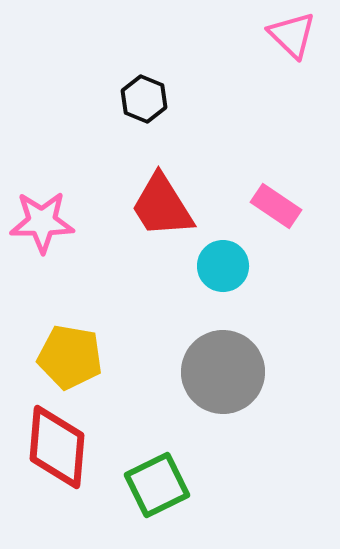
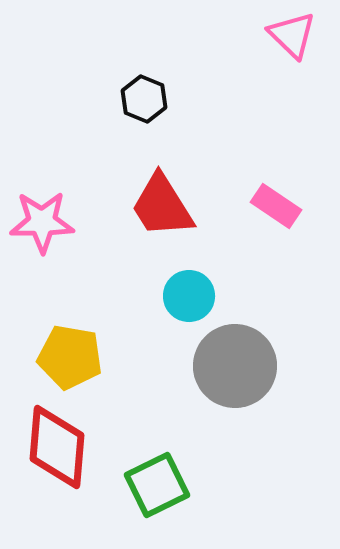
cyan circle: moved 34 px left, 30 px down
gray circle: moved 12 px right, 6 px up
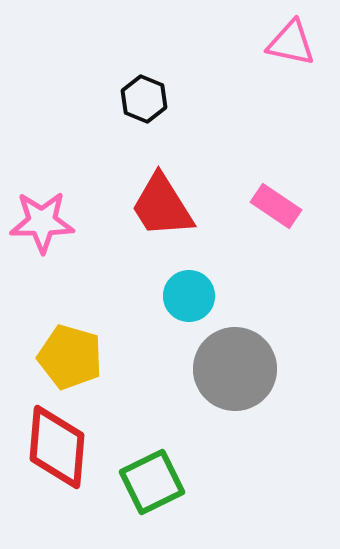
pink triangle: moved 1 px left, 8 px down; rotated 32 degrees counterclockwise
yellow pentagon: rotated 6 degrees clockwise
gray circle: moved 3 px down
green square: moved 5 px left, 3 px up
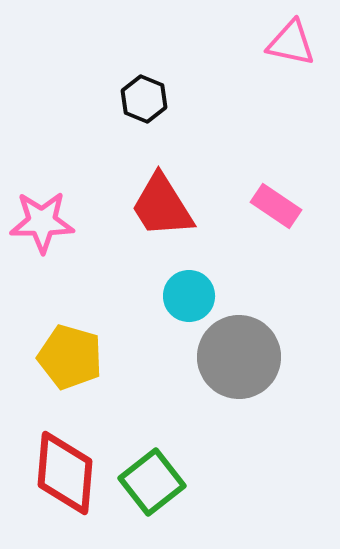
gray circle: moved 4 px right, 12 px up
red diamond: moved 8 px right, 26 px down
green square: rotated 12 degrees counterclockwise
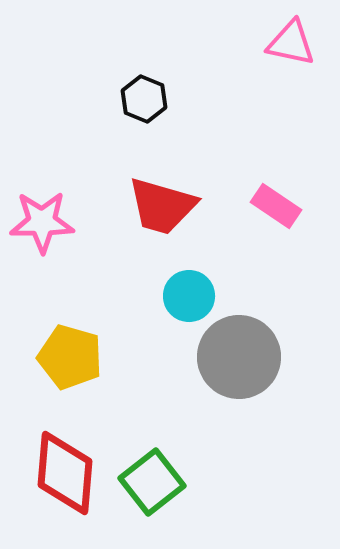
red trapezoid: rotated 42 degrees counterclockwise
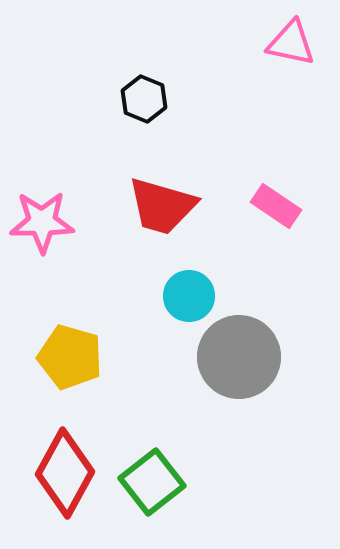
red diamond: rotated 24 degrees clockwise
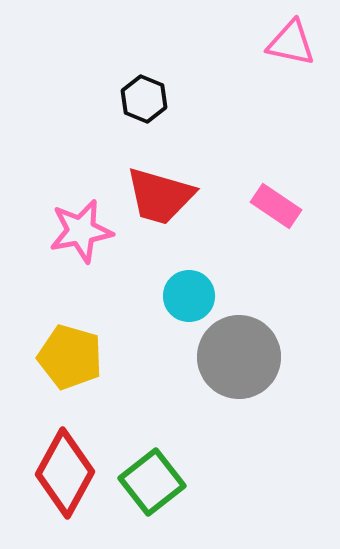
red trapezoid: moved 2 px left, 10 px up
pink star: moved 39 px right, 9 px down; rotated 10 degrees counterclockwise
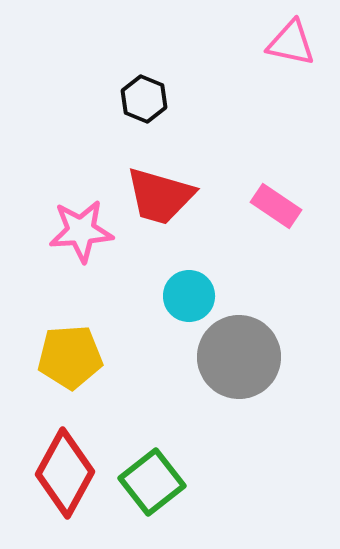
pink star: rotated 6 degrees clockwise
yellow pentagon: rotated 20 degrees counterclockwise
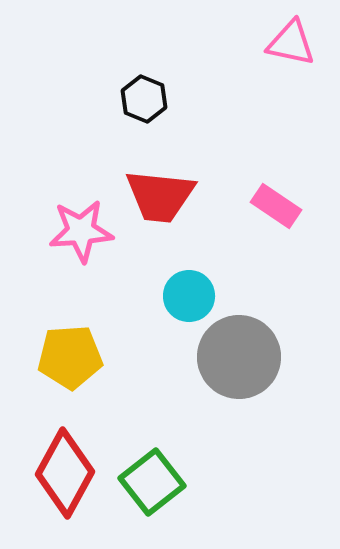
red trapezoid: rotated 10 degrees counterclockwise
